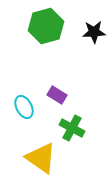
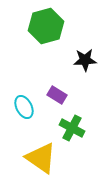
black star: moved 9 px left, 28 px down
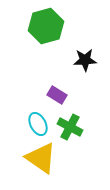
cyan ellipse: moved 14 px right, 17 px down
green cross: moved 2 px left, 1 px up
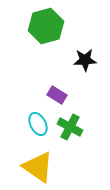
yellow triangle: moved 3 px left, 9 px down
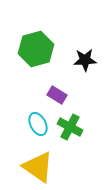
green hexagon: moved 10 px left, 23 px down
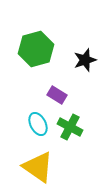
black star: rotated 15 degrees counterclockwise
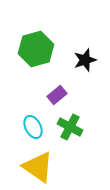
purple rectangle: rotated 72 degrees counterclockwise
cyan ellipse: moved 5 px left, 3 px down
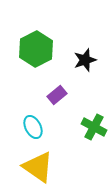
green hexagon: rotated 12 degrees counterclockwise
green cross: moved 24 px right
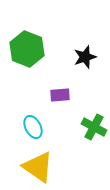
green hexagon: moved 9 px left; rotated 12 degrees counterclockwise
black star: moved 3 px up
purple rectangle: moved 3 px right; rotated 36 degrees clockwise
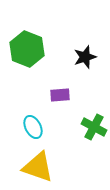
yellow triangle: rotated 16 degrees counterclockwise
